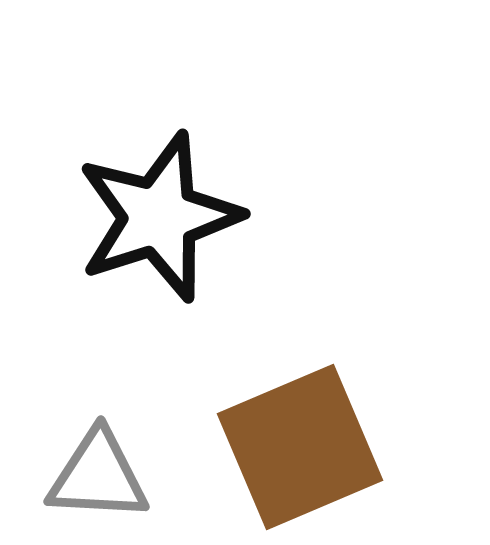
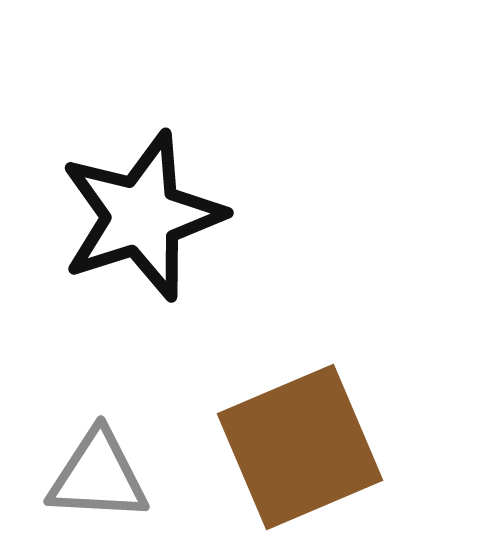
black star: moved 17 px left, 1 px up
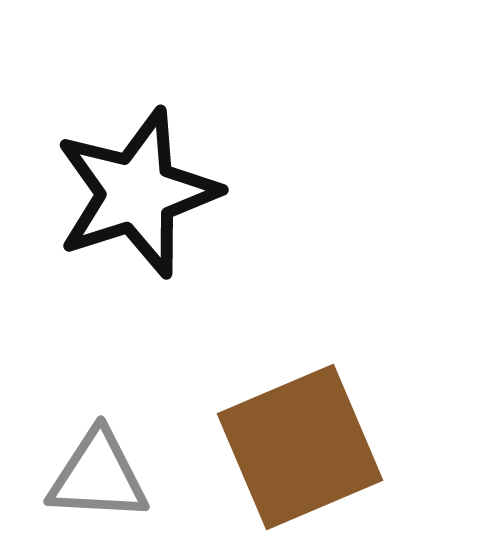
black star: moved 5 px left, 23 px up
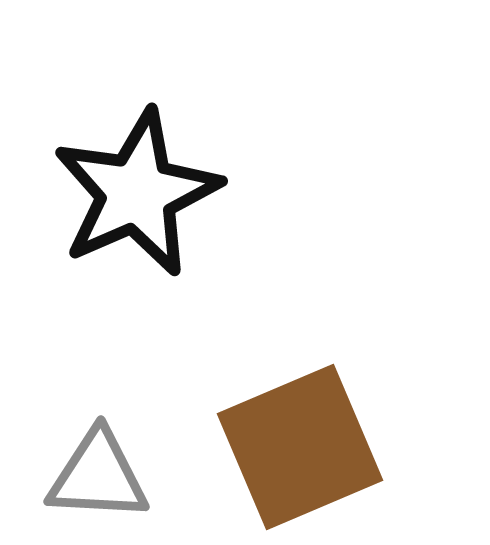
black star: rotated 6 degrees counterclockwise
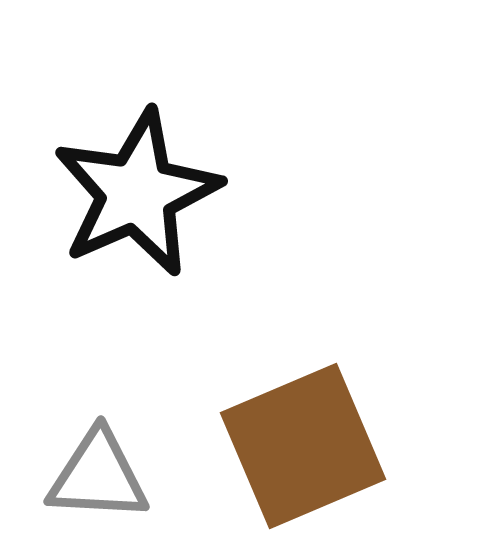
brown square: moved 3 px right, 1 px up
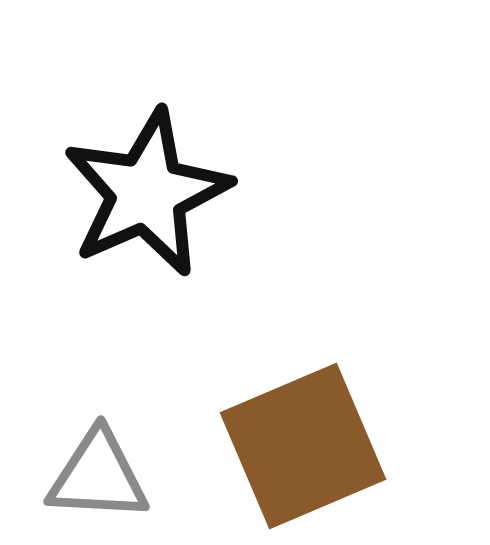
black star: moved 10 px right
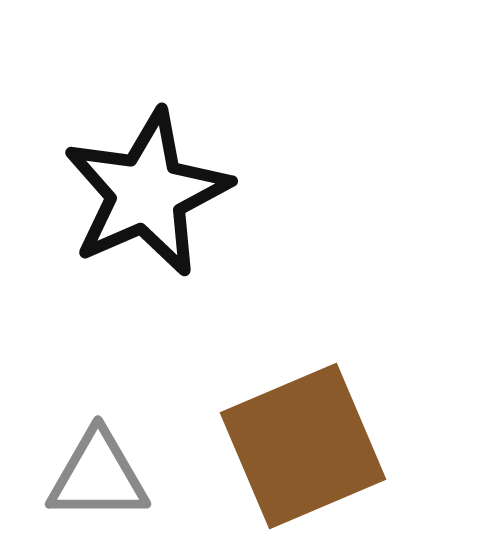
gray triangle: rotated 3 degrees counterclockwise
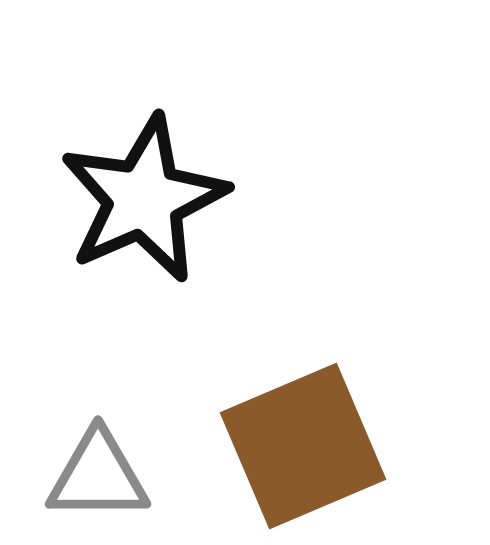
black star: moved 3 px left, 6 px down
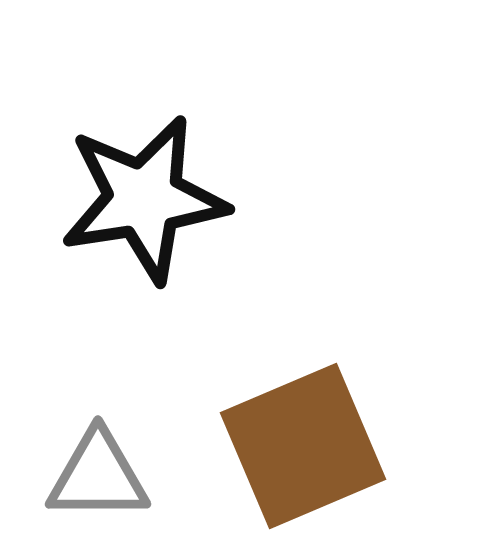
black star: rotated 15 degrees clockwise
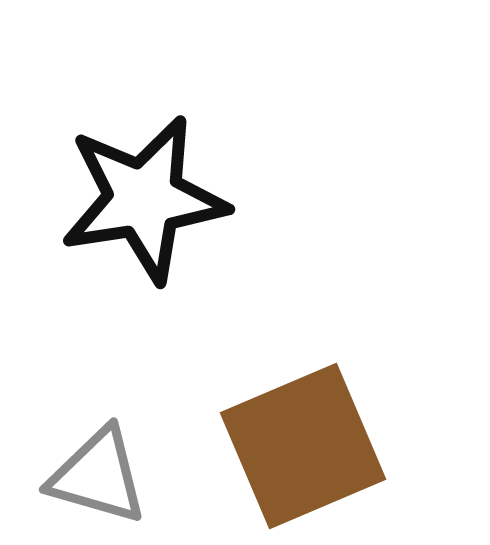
gray triangle: rotated 16 degrees clockwise
